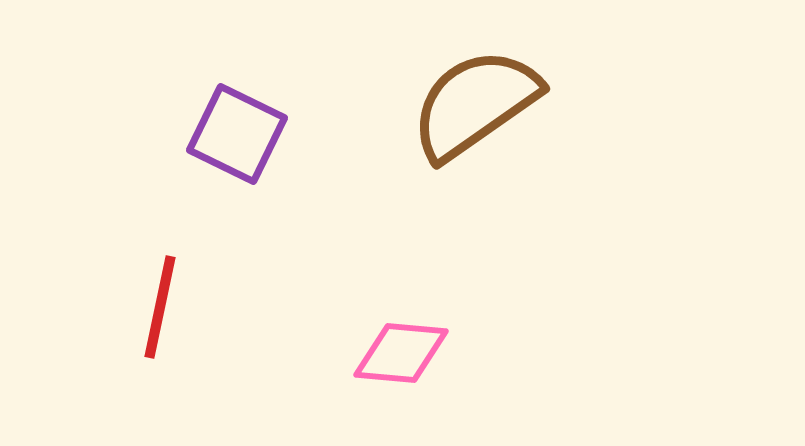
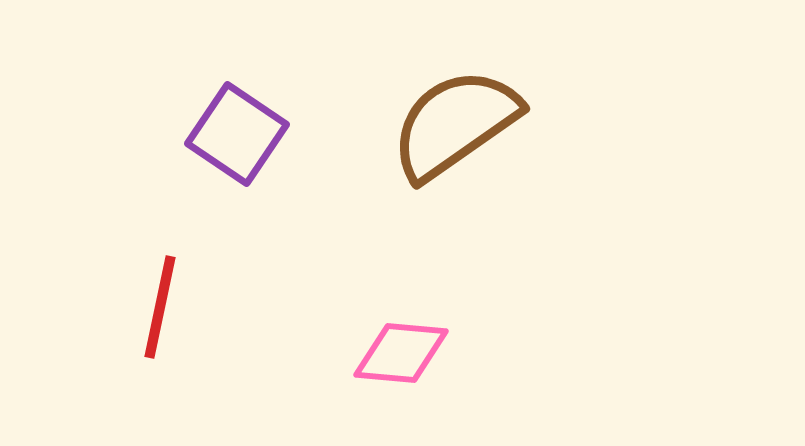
brown semicircle: moved 20 px left, 20 px down
purple square: rotated 8 degrees clockwise
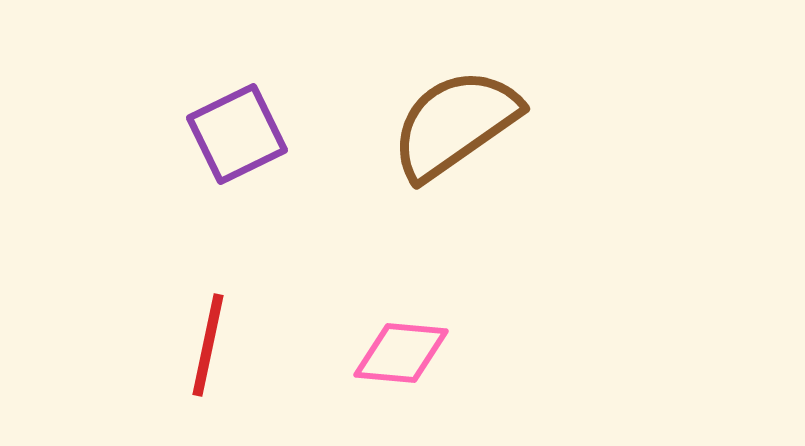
purple square: rotated 30 degrees clockwise
red line: moved 48 px right, 38 px down
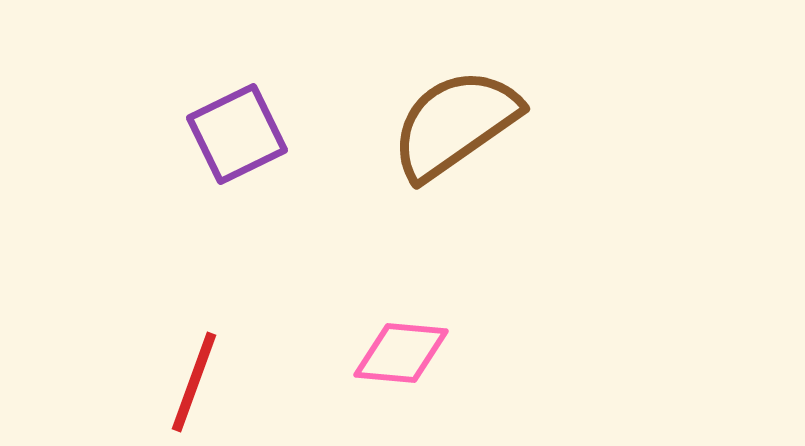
red line: moved 14 px left, 37 px down; rotated 8 degrees clockwise
